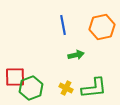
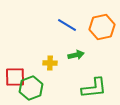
blue line: moved 4 px right; rotated 48 degrees counterclockwise
yellow cross: moved 16 px left, 25 px up; rotated 24 degrees counterclockwise
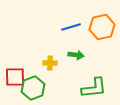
blue line: moved 4 px right, 2 px down; rotated 48 degrees counterclockwise
green arrow: rotated 21 degrees clockwise
green hexagon: moved 2 px right
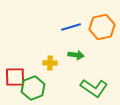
green L-shape: rotated 40 degrees clockwise
